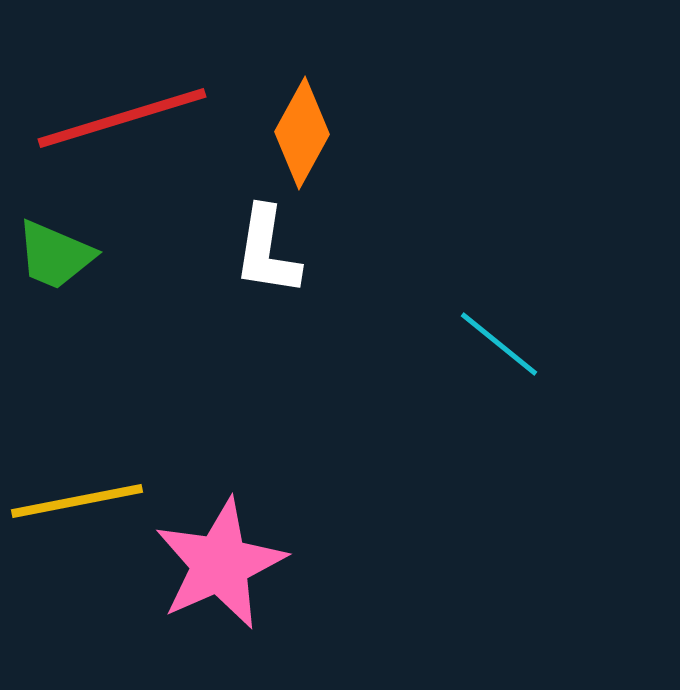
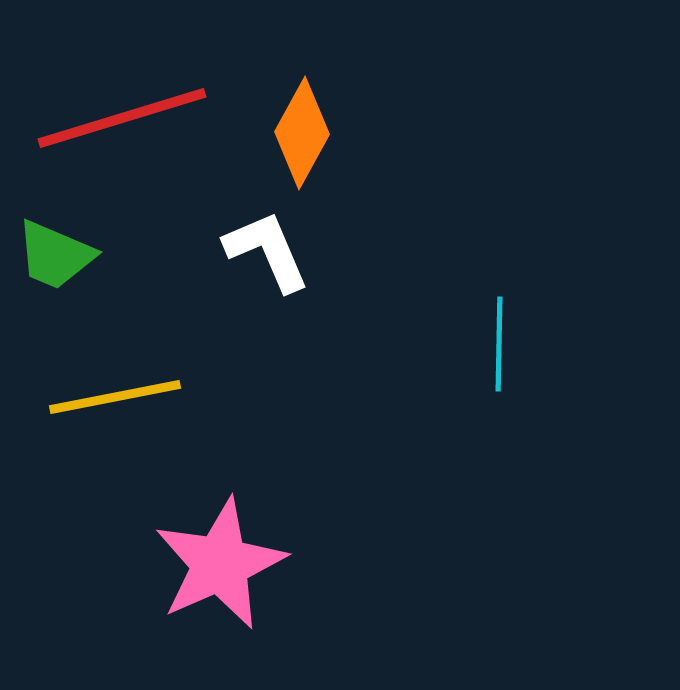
white L-shape: rotated 148 degrees clockwise
cyan line: rotated 52 degrees clockwise
yellow line: moved 38 px right, 104 px up
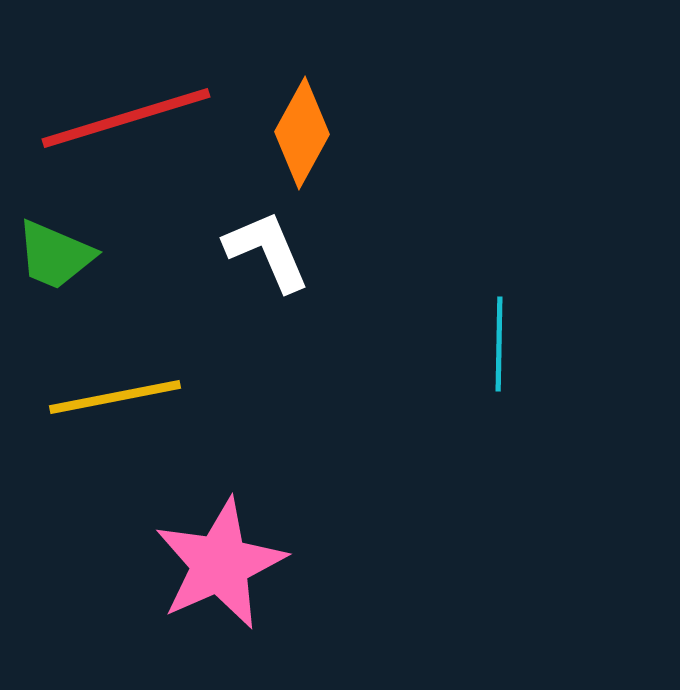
red line: moved 4 px right
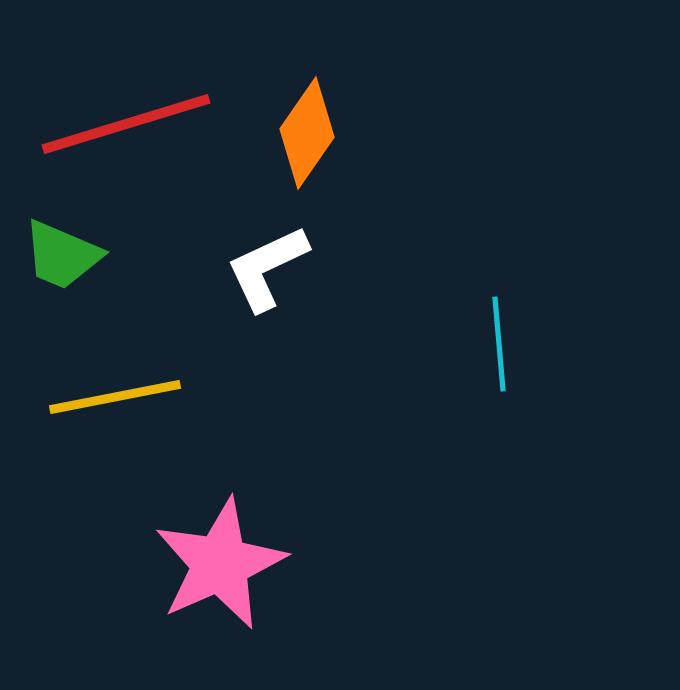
red line: moved 6 px down
orange diamond: moved 5 px right; rotated 6 degrees clockwise
white L-shape: moved 17 px down; rotated 92 degrees counterclockwise
green trapezoid: moved 7 px right
cyan line: rotated 6 degrees counterclockwise
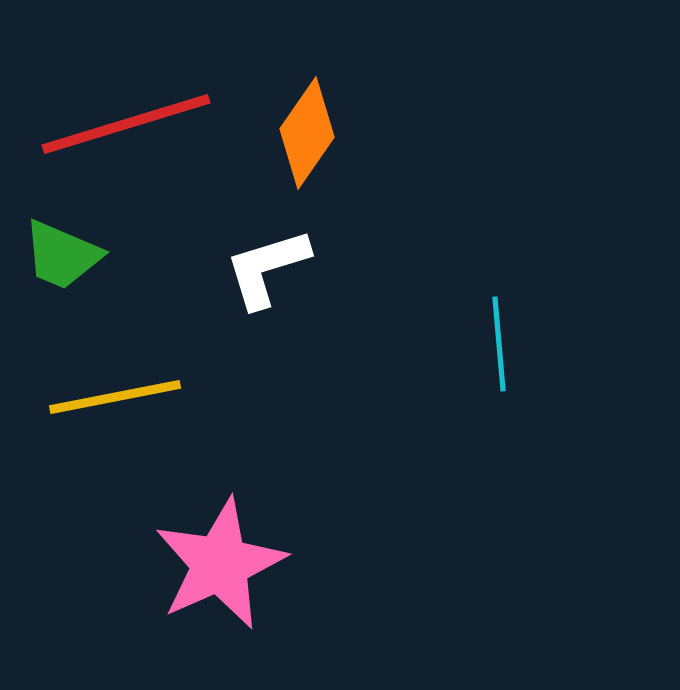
white L-shape: rotated 8 degrees clockwise
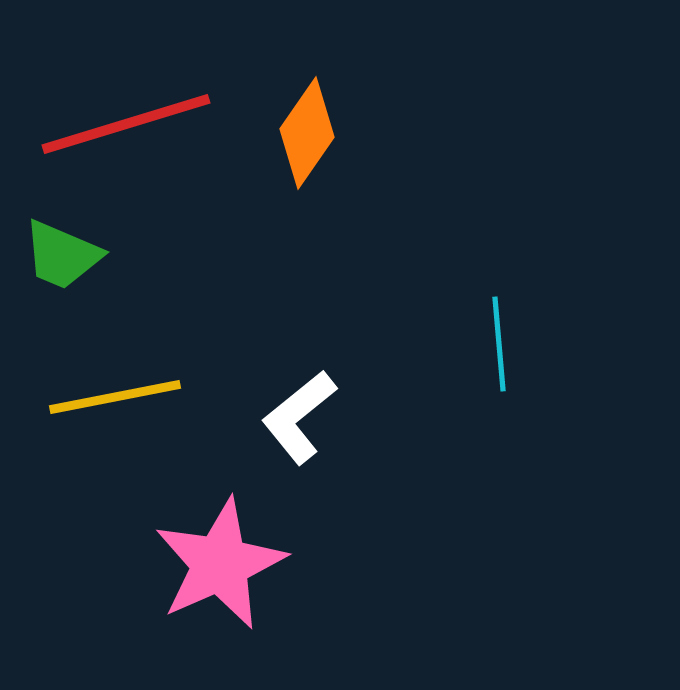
white L-shape: moved 32 px right, 149 px down; rotated 22 degrees counterclockwise
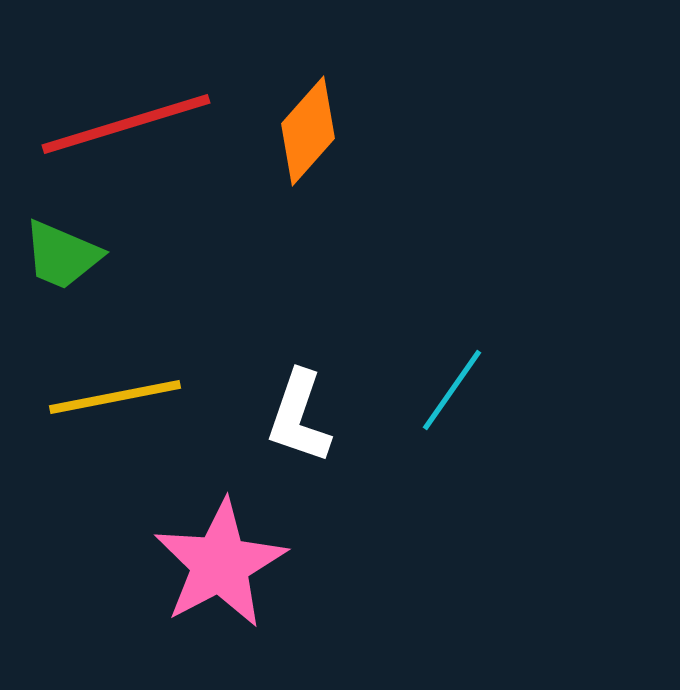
orange diamond: moved 1 px right, 2 px up; rotated 7 degrees clockwise
cyan line: moved 47 px left, 46 px down; rotated 40 degrees clockwise
white L-shape: rotated 32 degrees counterclockwise
pink star: rotated 4 degrees counterclockwise
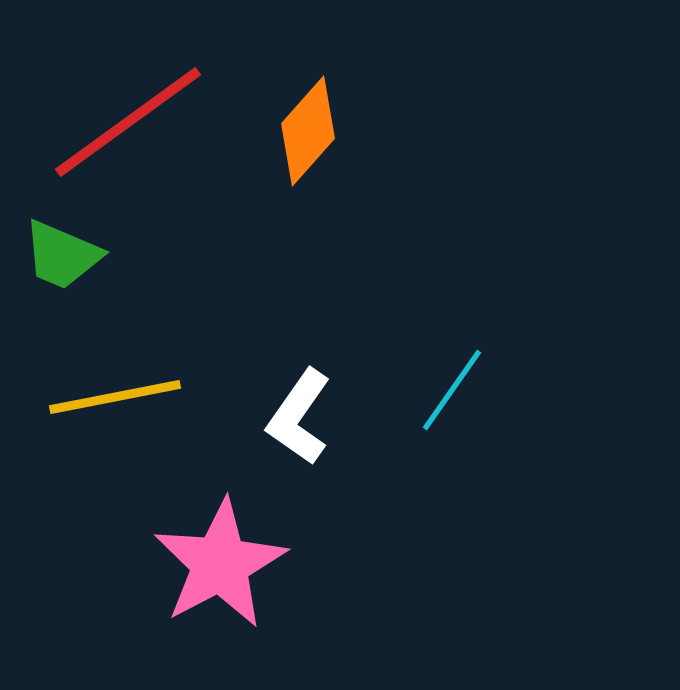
red line: moved 2 px right, 2 px up; rotated 19 degrees counterclockwise
white L-shape: rotated 16 degrees clockwise
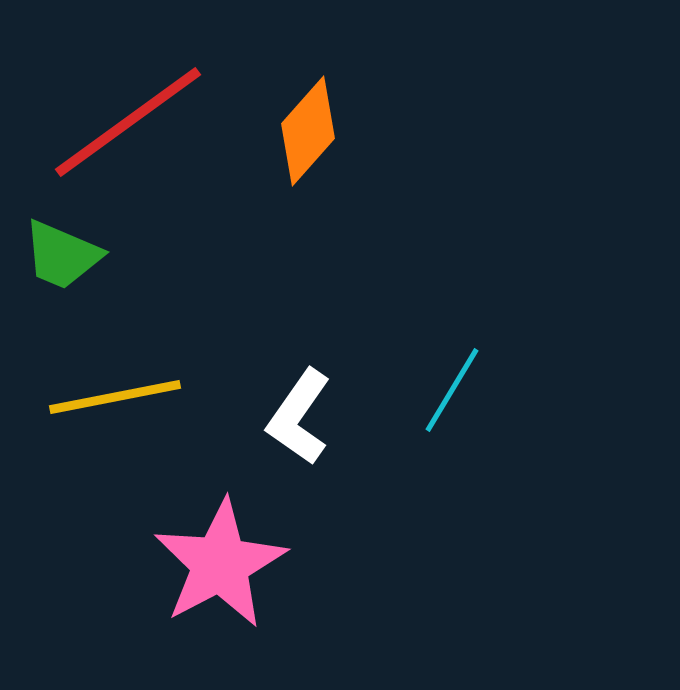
cyan line: rotated 4 degrees counterclockwise
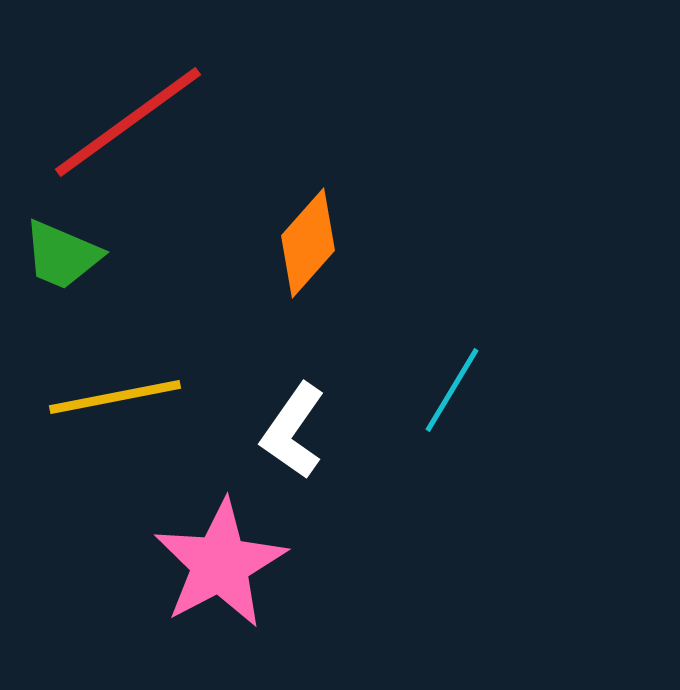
orange diamond: moved 112 px down
white L-shape: moved 6 px left, 14 px down
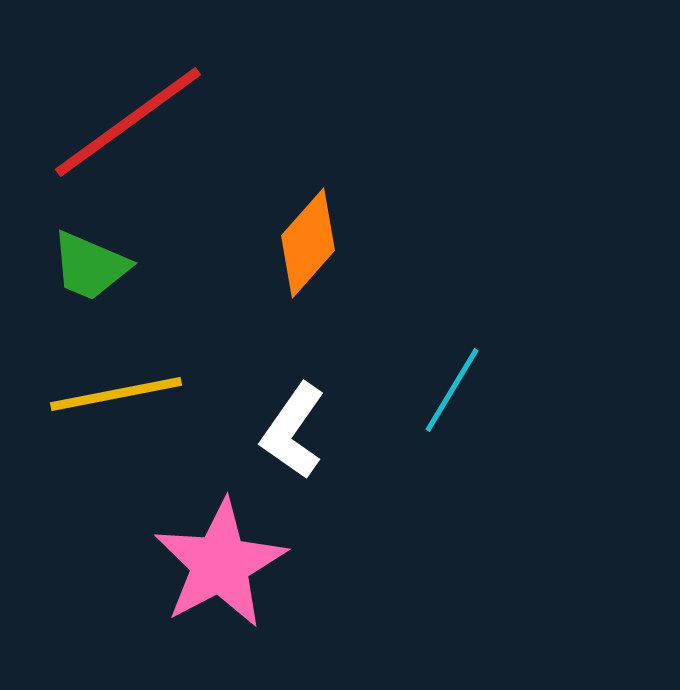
green trapezoid: moved 28 px right, 11 px down
yellow line: moved 1 px right, 3 px up
